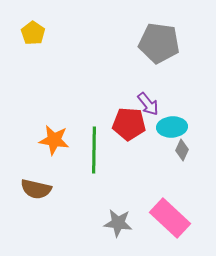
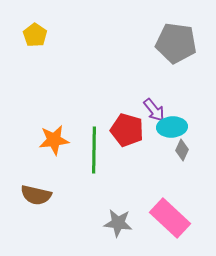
yellow pentagon: moved 2 px right, 2 px down
gray pentagon: moved 17 px right
purple arrow: moved 6 px right, 6 px down
red pentagon: moved 2 px left, 6 px down; rotated 12 degrees clockwise
orange star: rotated 16 degrees counterclockwise
brown semicircle: moved 6 px down
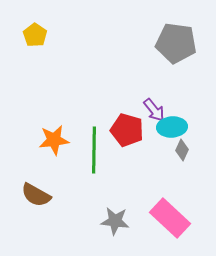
brown semicircle: rotated 16 degrees clockwise
gray star: moved 3 px left, 2 px up
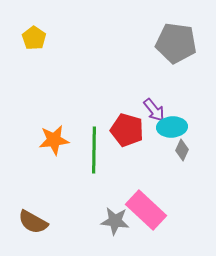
yellow pentagon: moved 1 px left, 3 px down
brown semicircle: moved 3 px left, 27 px down
pink rectangle: moved 24 px left, 8 px up
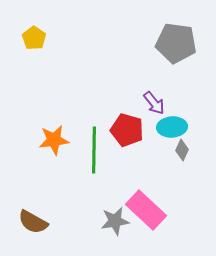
purple arrow: moved 7 px up
gray star: rotated 16 degrees counterclockwise
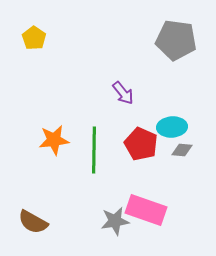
gray pentagon: moved 3 px up
purple arrow: moved 31 px left, 10 px up
red pentagon: moved 14 px right, 14 px down; rotated 8 degrees clockwise
gray diamond: rotated 70 degrees clockwise
pink rectangle: rotated 24 degrees counterclockwise
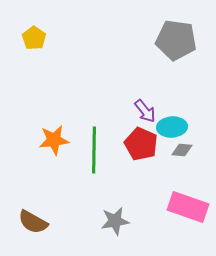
purple arrow: moved 22 px right, 18 px down
pink rectangle: moved 42 px right, 3 px up
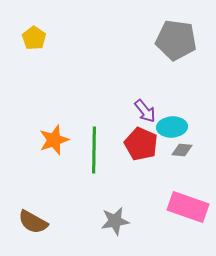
orange star: rotated 12 degrees counterclockwise
